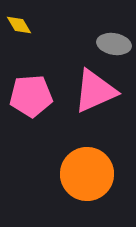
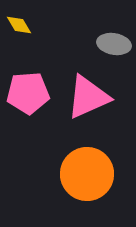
pink triangle: moved 7 px left, 6 px down
pink pentagon: moved 3 px left, 3 px up
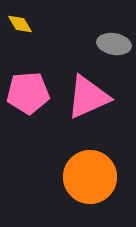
yellow diamond: moved 1 px right, 1 px up
orange circle: moved 3 px right, 3 px down
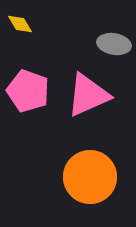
pink pentagon: moved 2 px up; rotated 24 degrees clockwise
pink triangle: moved 2 px up
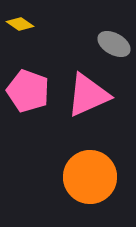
yellow diamond: rotated 24 degrees counterclockwise
gray ellipse: rotated 20 degrees clockwise
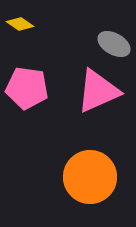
pink pentagon: moved 1 px left, 3 px up; rotated 12 degrees counterclockwise
pink triangle: moved 10 px right, 4 px up
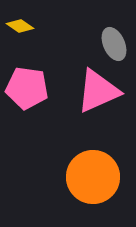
yellow diamond: moved 2 px down
gray ellipse: rotated 36 degrees clockwise
orange circle: moved 3 px right
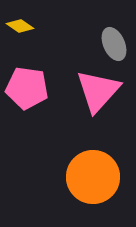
pink triangle: rotated 24 degrees counterclockwise
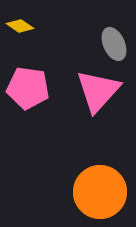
pink pentagon: moved 1 px right
orange circle: moved 7 px right, 15 px down
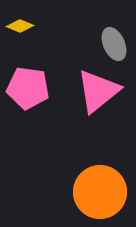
yellow diamond: rotated 12 degrees counterclockwise
pink triangle: rotated 9 degrees clockwise
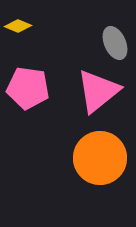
yellow diamond: moved 2 px left
gray ellipse: moved 1 px right, 1 px up
orange circle: moved 34 px up
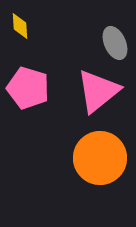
yellow diamond: moved 2 px right; rotated 64 degrees clockwise
pink pentagon: rotated 9 degrees clockwise
